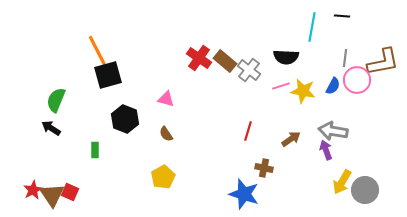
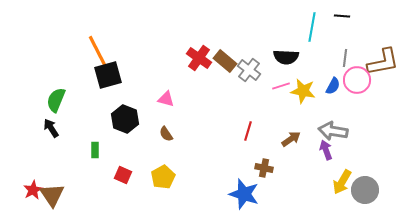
black arrow: rotated 24 degrees clockwise
red square: moved 53 px right, 17 px up
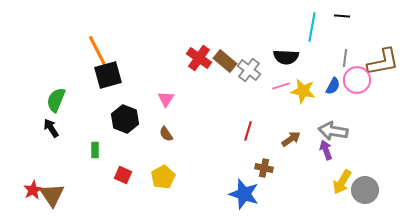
pink triangle: rotated 48 degrees clockwise
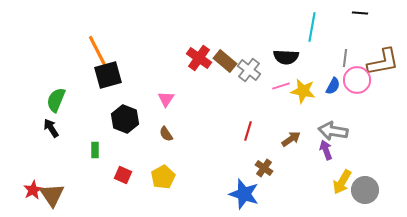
black line: moved 18 px right, 3 px up
brown cross: rotated 24 degrees clockwise
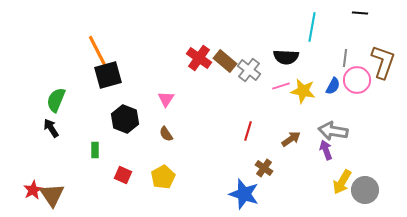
brown L-shape: rotated 60 degrees counterclockwise
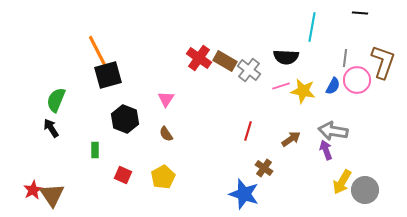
brown rectangle: rotated 10 degrees counterclockwise
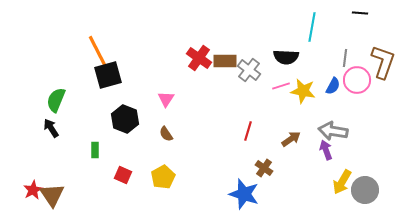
brown rectangle: rotated 30 degrees counterclockwise
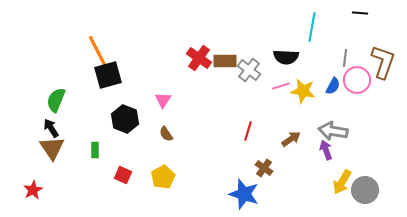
pink triangle: moved 3 px left, 1 px down
brown triangle: moved 47 px up
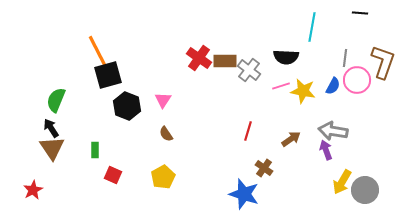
black hexagon: moved 2 px right, 13 px up
red square: moved 10 px left
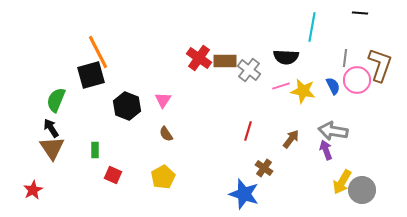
brown L-shape: moved 3 px left, 3 px down
black square: moved 17 px left
blue semicircle: rotated 54 degrees counterclockwise
brown arrow: rotated 18 degrees counterclockwise
gray circle: moved 3 px left
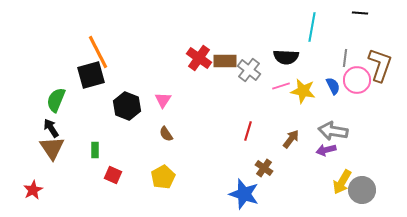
purple arrow: rotated 84 degrees counterclockwise
